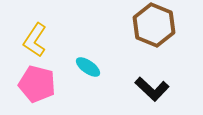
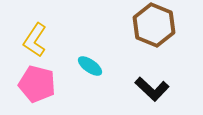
cyan ellipse: moved 2 px right, 1 px up
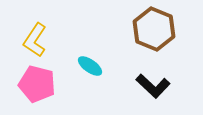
brown hexagon: moved 4 px down
black L-shape: moved 1 px right, 3 px up
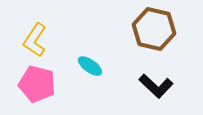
brown hexagon: rotated 9 degrees counterclockwise
black L-shape: moved 3 px right
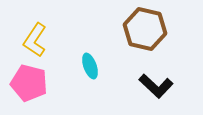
brown hexagon: moved 9 px left
cyan ellipse: rotated 35 degrees clockwise
pink pentagon: moved 8 px left, 1 px up
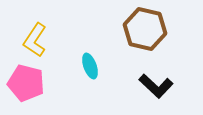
pink pentagon: moved 3 px left
